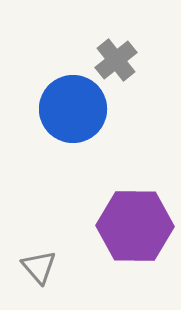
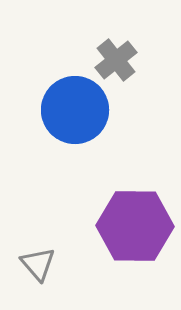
blue circle: moved 2 px right, 1 px down
gray triangle: moved 1 px left, 3 px up
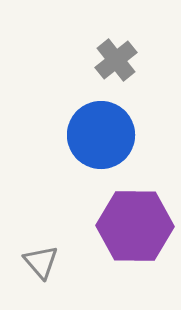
blue circle: moved 26 px right, 25 px down
gray triangle: moved 3 px right, 2 px up
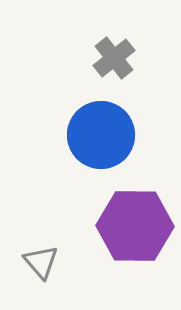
gray cross: moved 2 px left, 2 px up
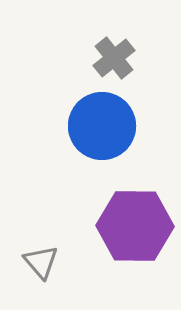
blue circle: moved 1 px right, 9 px up
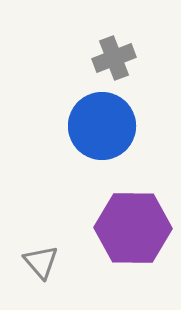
gray cross: rotated 18 degrees clockwise
purple hexagon: moved 2 px left, 2 px down
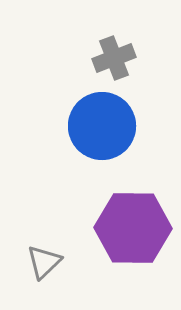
gray triangle: moved 3 px right; rotated 27 degrees clockwise
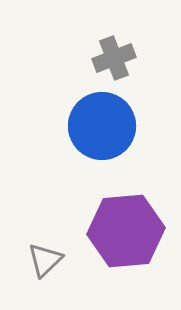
purple hexagon: moved 7 px left, 3 px down; rotated 6 degrees counterclockwise
gray triangle: moved 1 px right, 2 px up
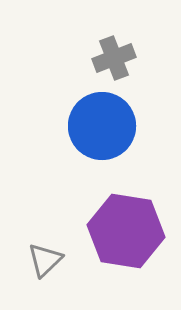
purple hexagon: rotated 14 degrees clockwise
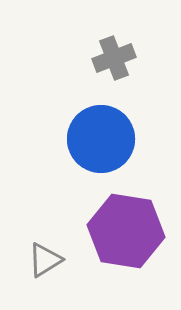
blue circle: moved 1 px left, 13 px down
gray triangle: rotated 12 degrees clockwise
